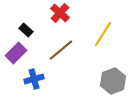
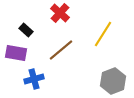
purple rectangle: rotated 55 degrees clockwise
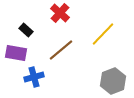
yellow line: rotated 12 degrees clockwise
blue cross: moved 2 px up
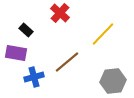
brown line: moved 6 px right, 12 px down
gray hexagon: rotated 15 degrees clockwise
